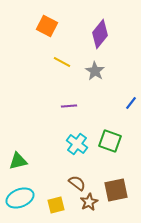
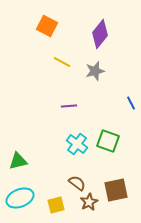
gray star: rotated 24 degrees clockwise
blue line: rotated 64 degrees counterclockwise
green square: moved 2 px left
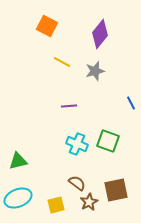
cyan cross: rotated 15 degrees counterclockwise
cyan ellipse: moved 2 px left
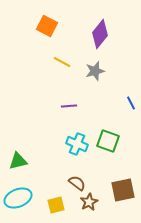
brown square: moved 7 px right
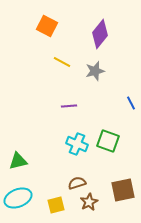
brown semicircle: rotated 54 degrees counterclockwise
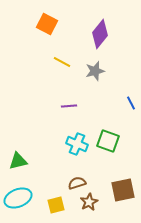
orange square: moved 2 px up
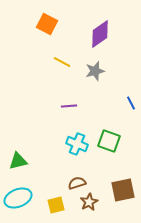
purple diamond: rotated 16 degrees clockwise
green square: moved 1 px right
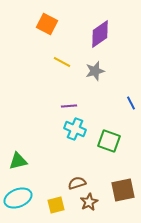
cyan cross: moved 2 px left, 15 px up
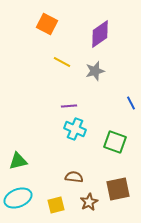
green square: moved 6 px right, 1 px down
brown semicircle: moved 3 px left, 6 px up; rotated 24 degrees clockwise
brown square: moved 5 px left, 1 px up
